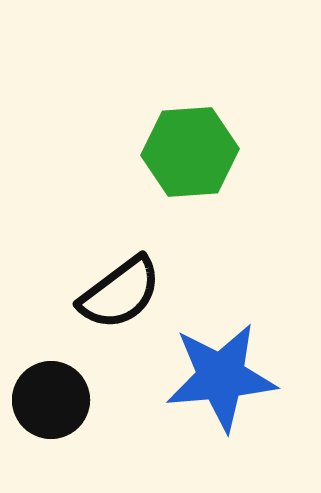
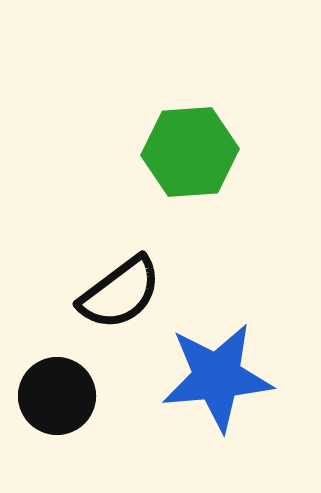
blue star: moved 4 px left
black circle: moved 6 px right, 4 px up
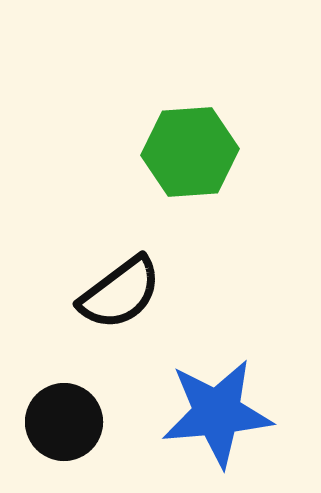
blue star: moved 36 px down
black circle: moved 7 px right, 26 px down
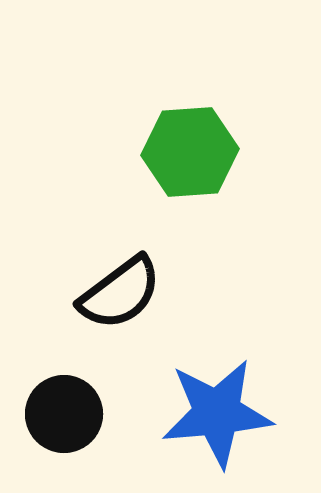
black circle: moved 8 px up
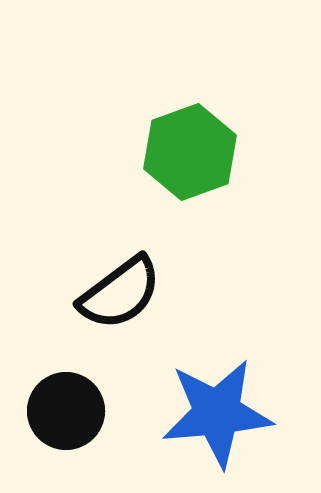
green hexagon: rotated 16 degrees counterclockwise
black circle: moved 2 px right, 3 px up
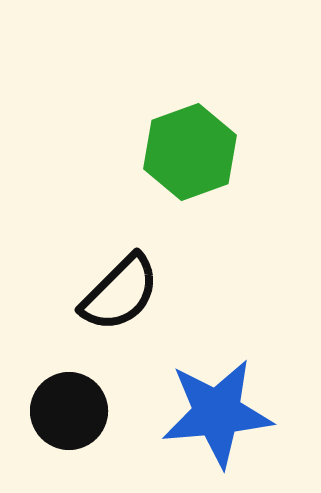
black semicircle: rotated 8 degrees counterclockwise
black circle: moved 3 px right
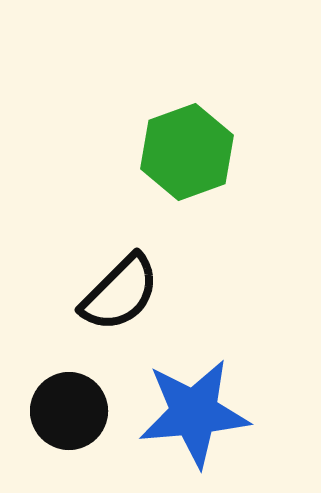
green hexagon: moved 3 px left
blue star: moved 23 px left
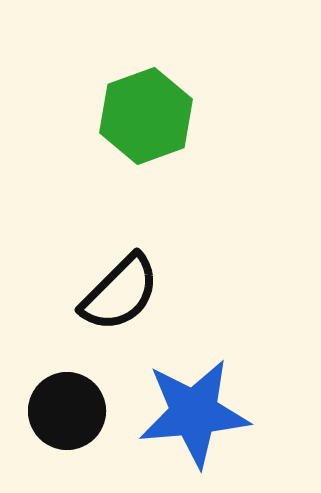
green hexagon: moved 41 px left, 36 px up
black circle: moved 2 px left
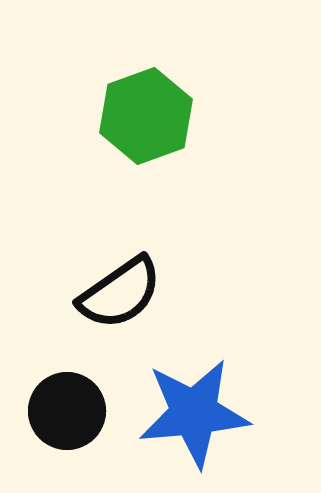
black semicircle: rotated 10 degrees clockwise
